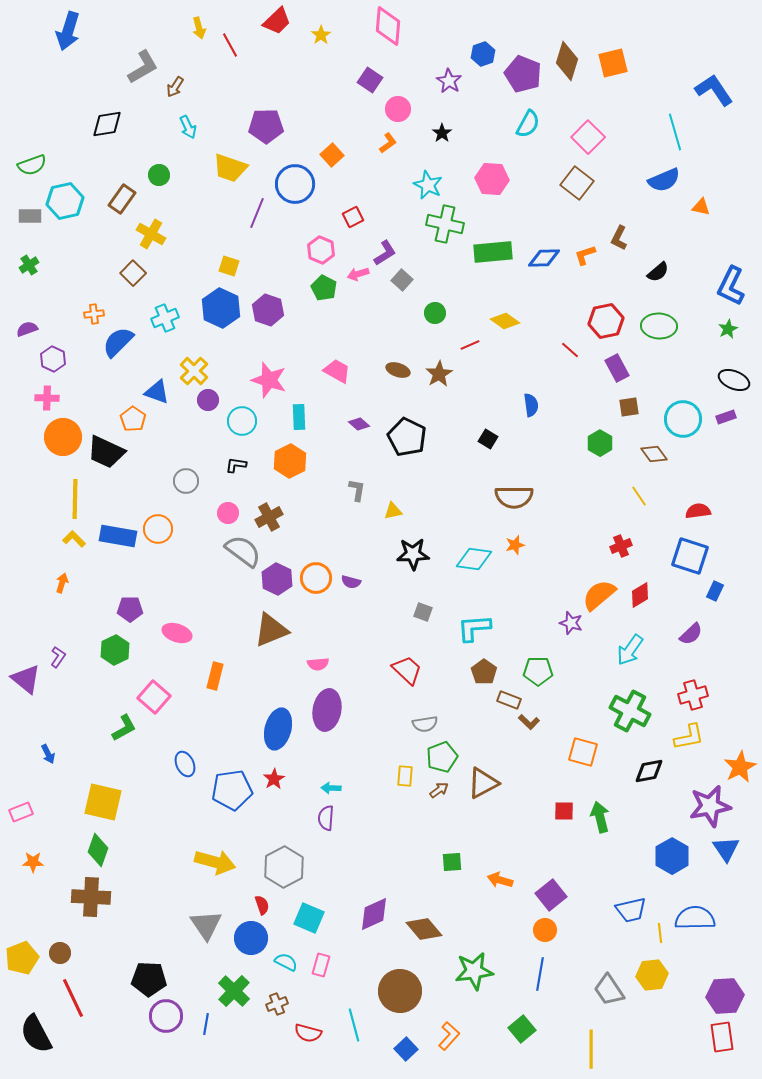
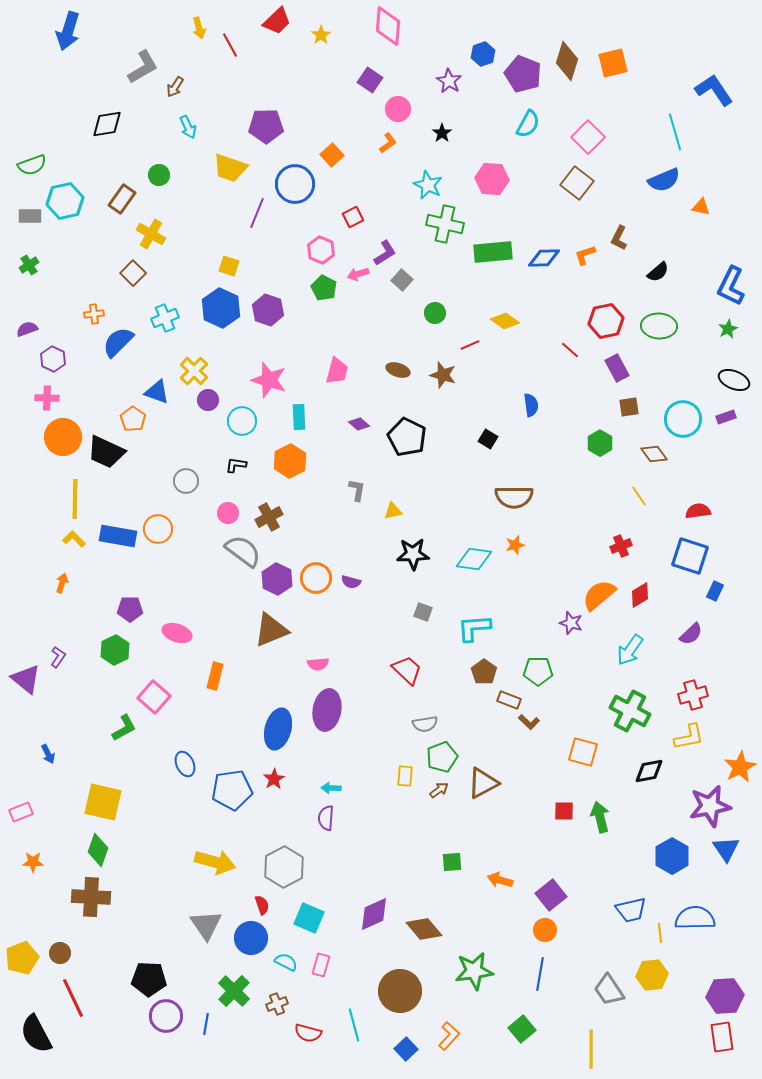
pink trapezoid at (337, 371): rotated 76 degrees clockwise
brown star at (439, 374): moved 4 px right, 1 px down; rotated 24 degrees counterclockwise
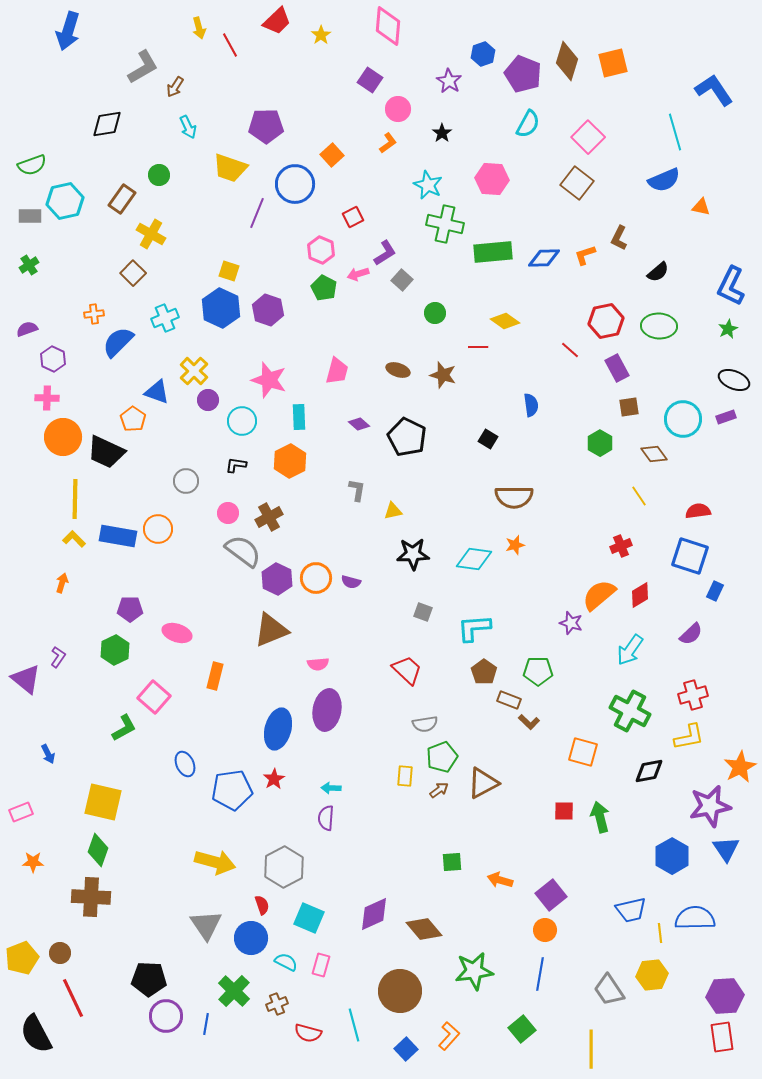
yellow square at (229, 266): moved 5 px down
red line at (470, 345): moved 8 px right, 2 px down; rotated 24 degrees clockwise
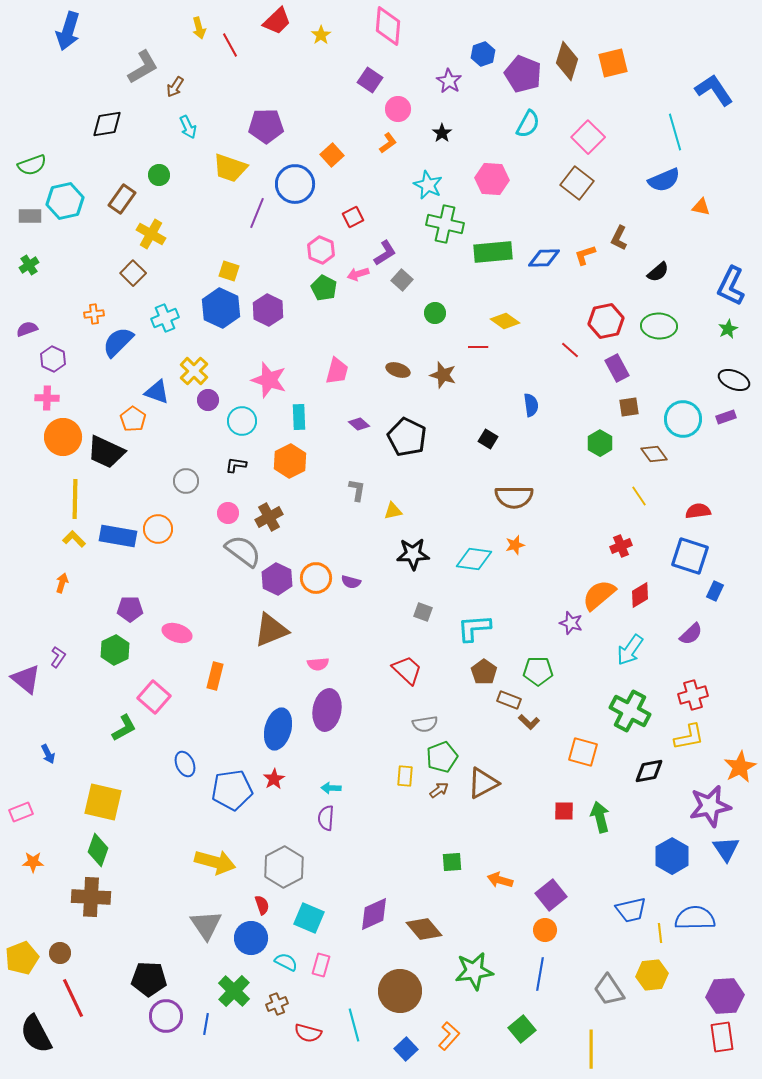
purple hexagon at (268, 310): rotated 8 degrees clockwise
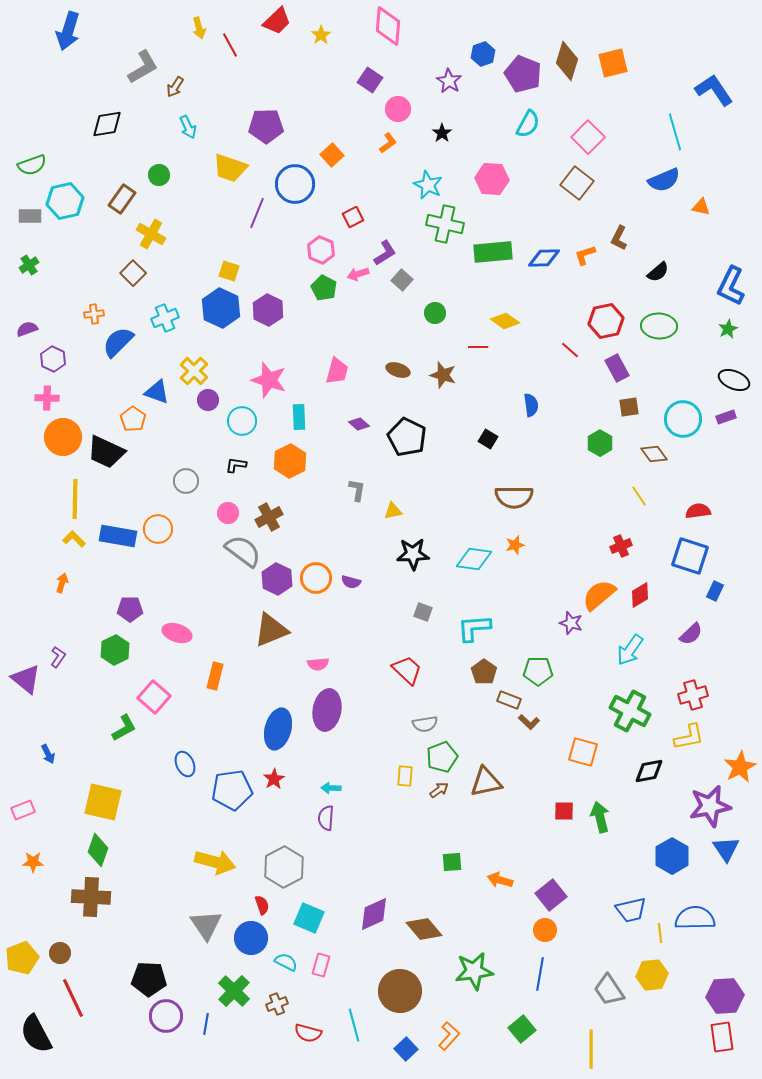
brown triangle at (483, 783): moved 3 px right, 1 px up; rotated 16 degrees clockwise
pink rectangle at (21, 812): moved 2 px right, 2 px up
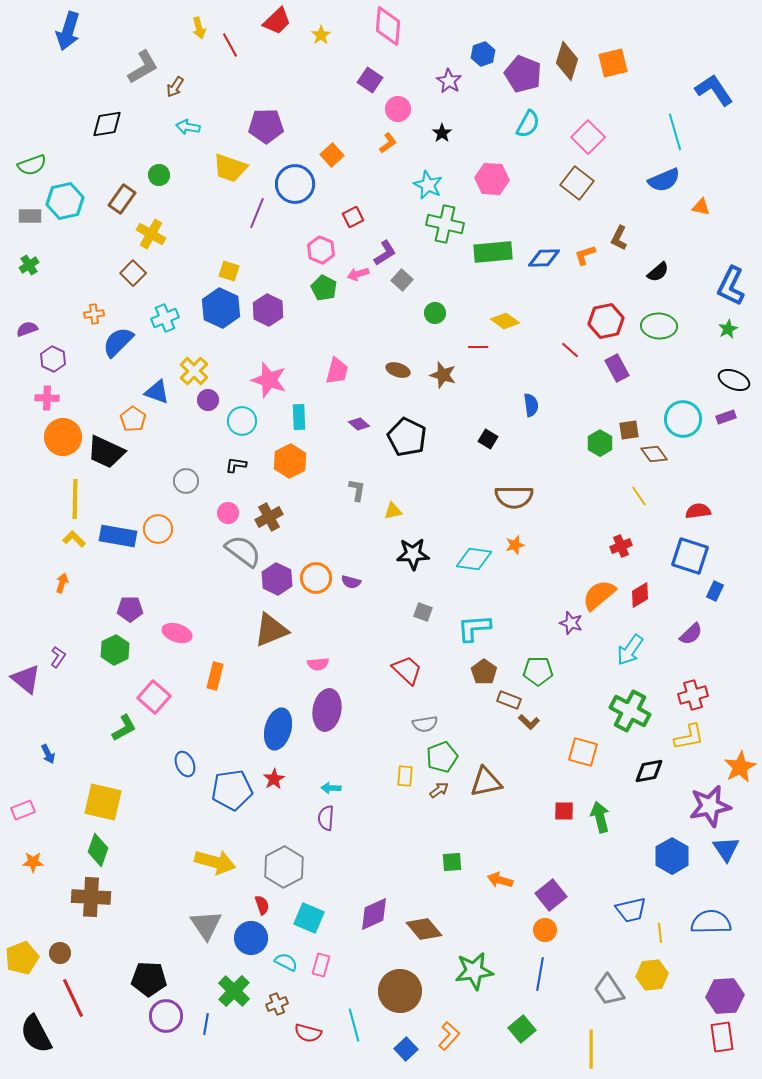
cyan arrow at (188, 127): rotated 125 degrees clockwise
brown square at (629, 407): moved 23 px down
blue semicircle at (695, 918): moved 16 px right, 4 px down
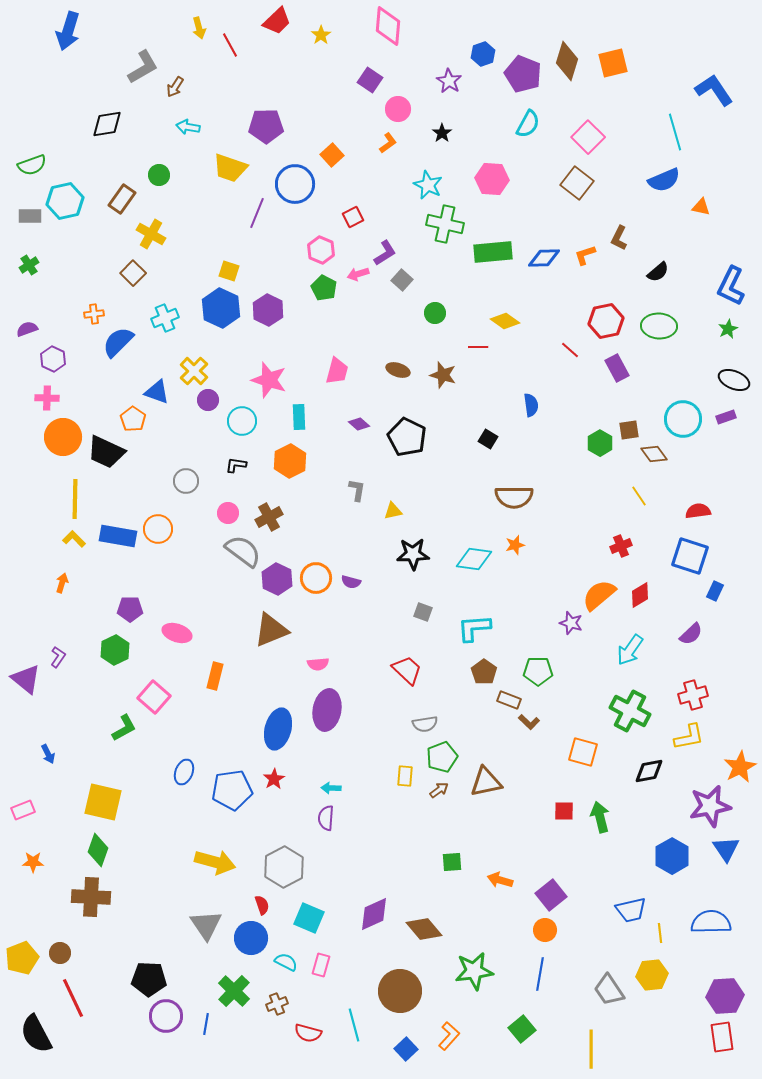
blue ellipse at (185, 764): moved 1 px left, 8 px down; rotated 45 degrees clockwise
